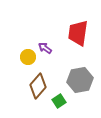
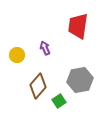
red trapezoid: moved 7 px up
purple arrow: rotated 32 degrees clockwise
yellow circle: moved 11 px left, 2 px up
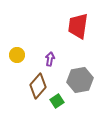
purple arrow: moved 5 px right, 11 px down; rotated 32 degrees clockwise
green square: moved 2 px left
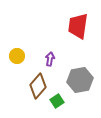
yellow circle: moved 1 px down
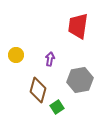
yellow circle: moved 1 px left, 1 px up
brown diamond: moved 4 px down; rotated 25 degrees counterclockwise
green square: moved 6 px down
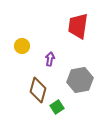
yellow circle: moved 6 px right, 9 px up
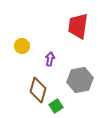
green square: moved 1 px left, 1 px up
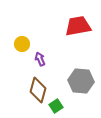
red trapezoid: rotated 72 degrees clockwise
yellow circle: moved 2 px up
purple arrow: moved 10 px left; rotated 32 degrees counterclockwise
gray hexagon: moved 1 px right, 1 px down; rotated 15 degrees clockwise
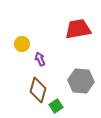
red trapezoid: moved 3 px down
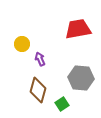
gray hexagon: moved 3 px up
green square: moved 6 px right, 2 px up
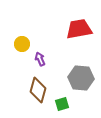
red trapezoid: moved 1 px right
green square: rotated 16 degrees clockwise
